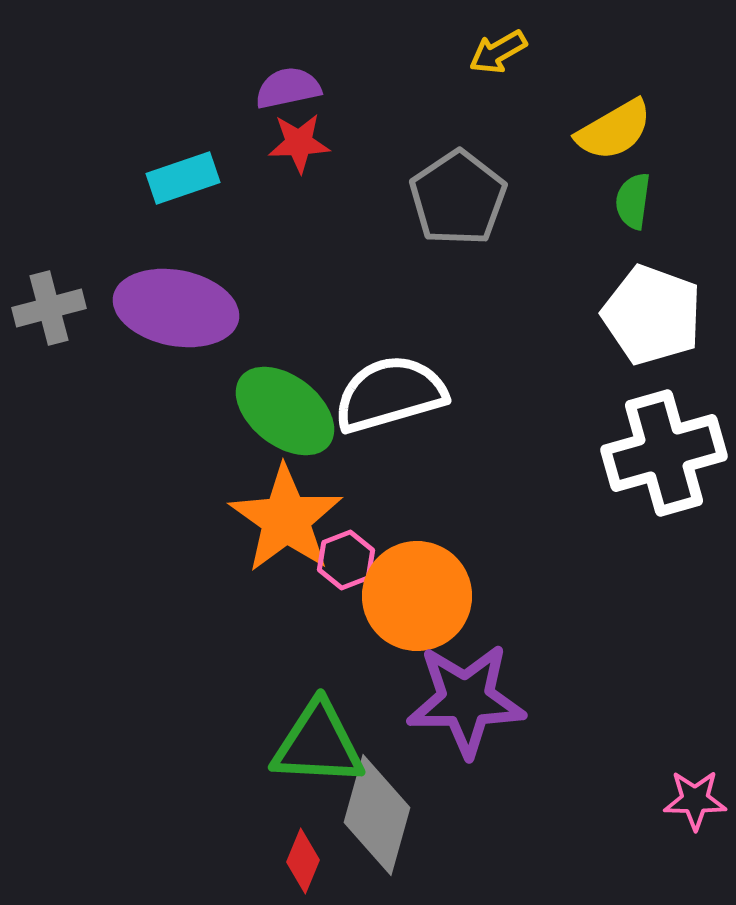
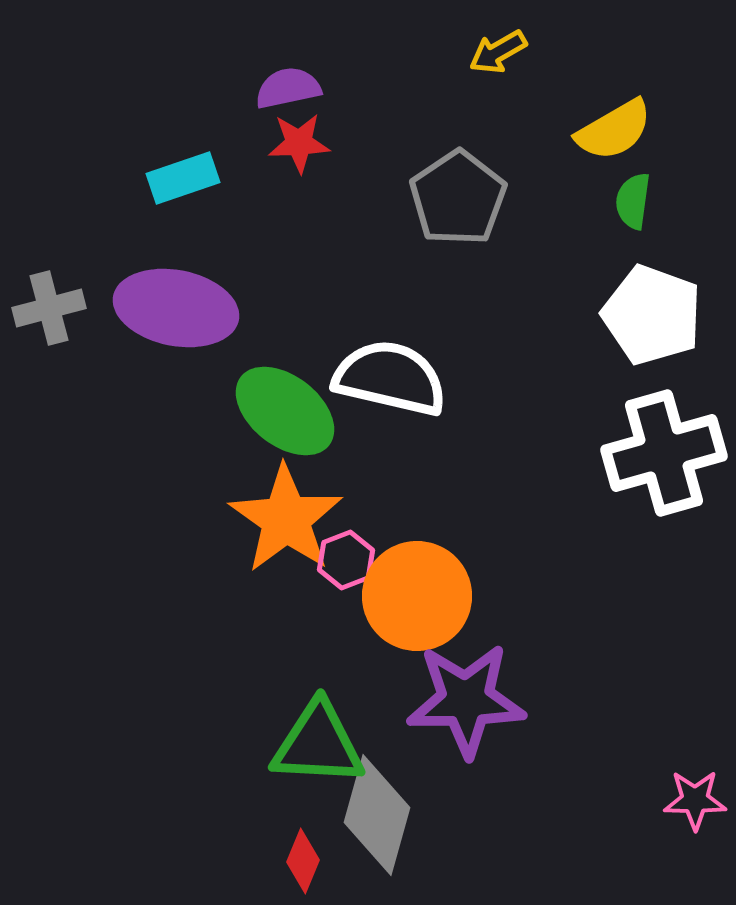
white semicircle: moved 16 px up; rotated 29 degrees clockwise
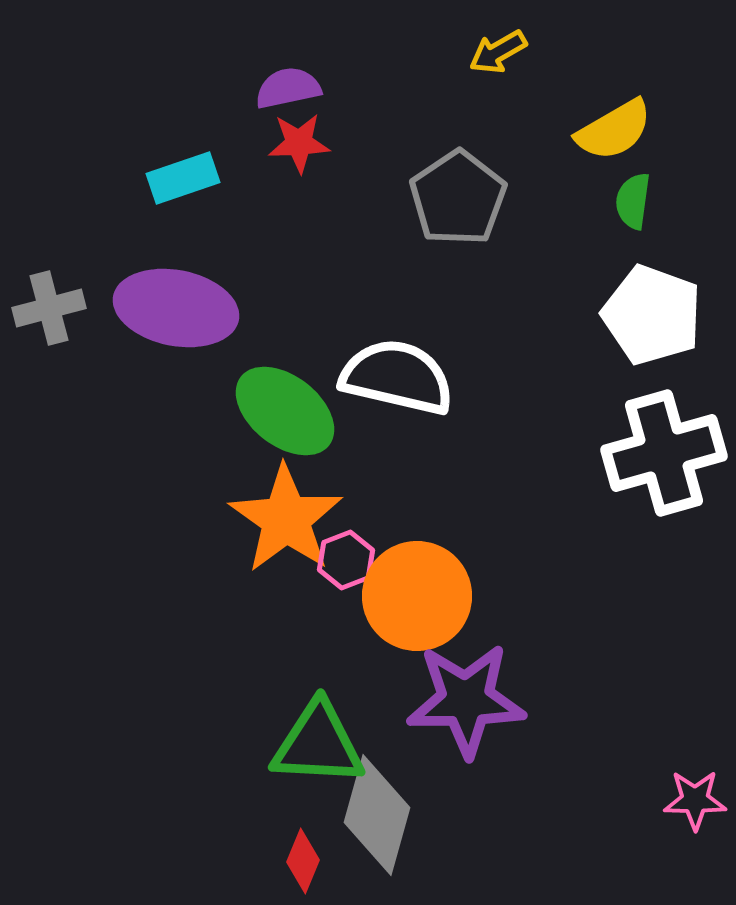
white semicircle: moved 7 px right, 1 px up
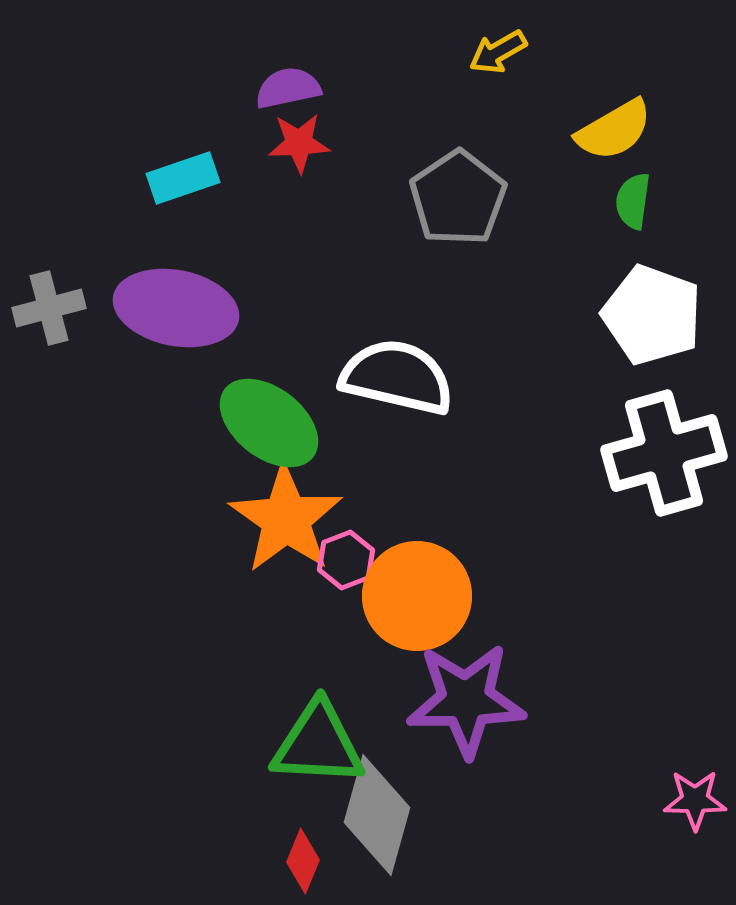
green ellipse: moved 16 px left, 12 px down
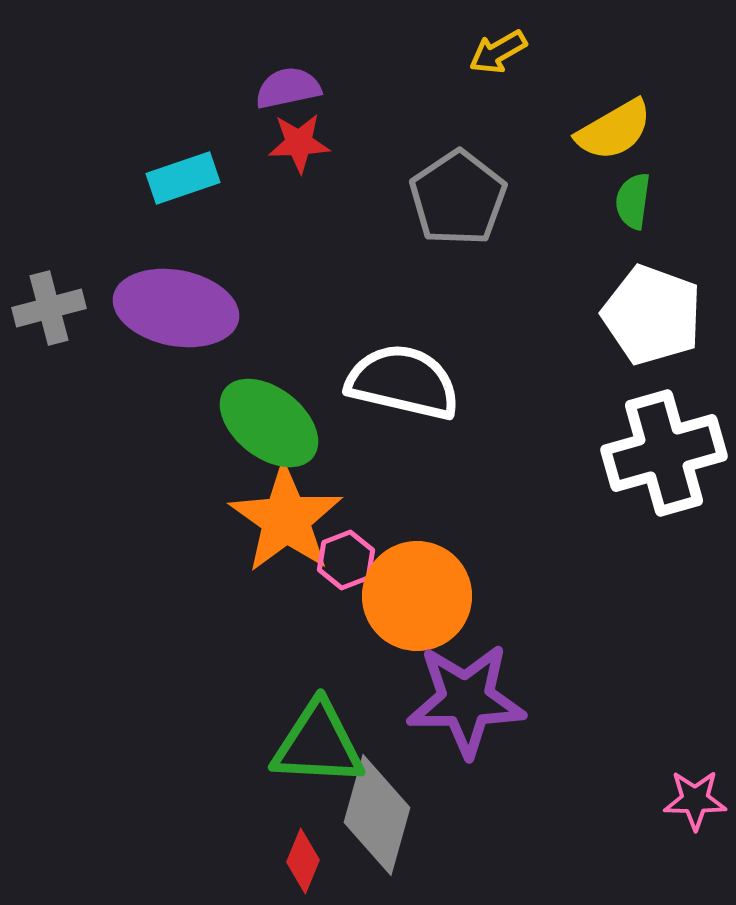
white semicircle: moved 6 px right, 5 px down
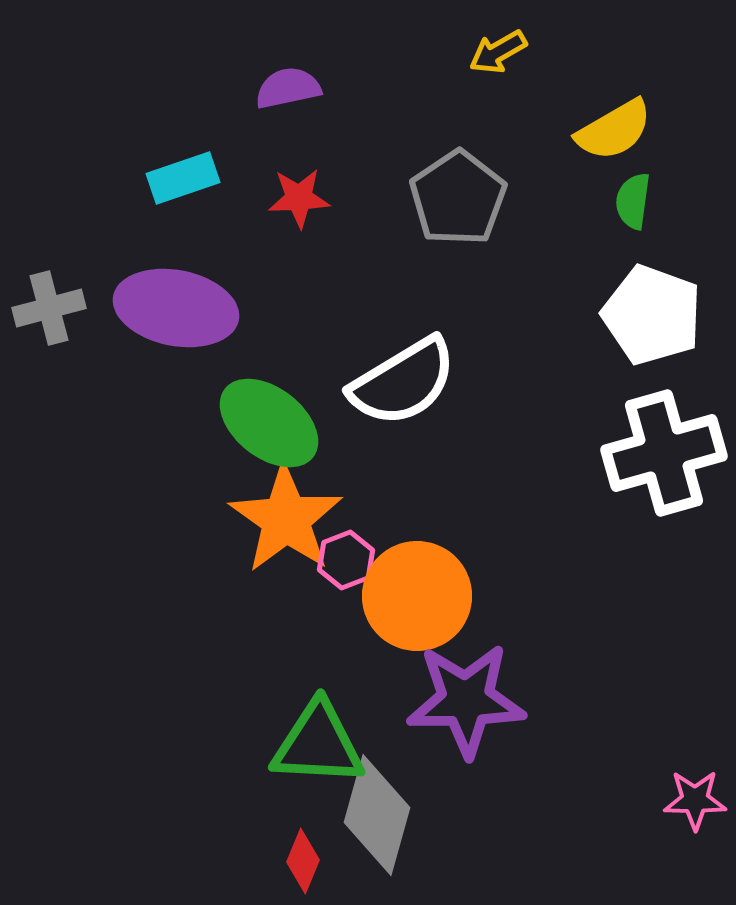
red star: moved 55 px down
white semicircle: rotated 136 degrees clockwise
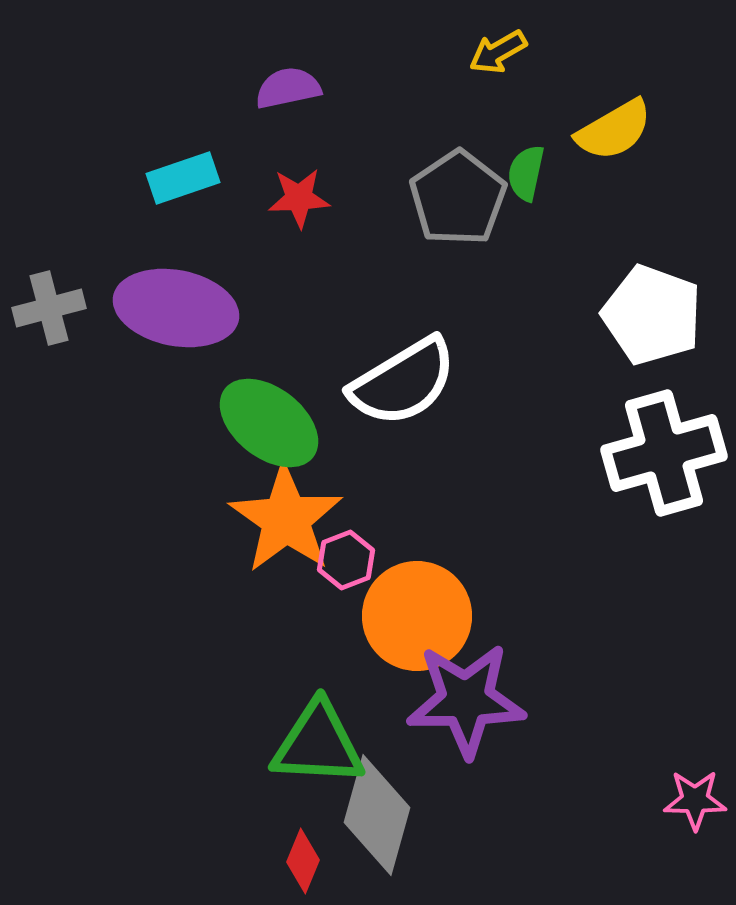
green semicircle: moved 107 px left, 28 px up; rotated 4 degrees clockwise
orange circle: moved 20 px down
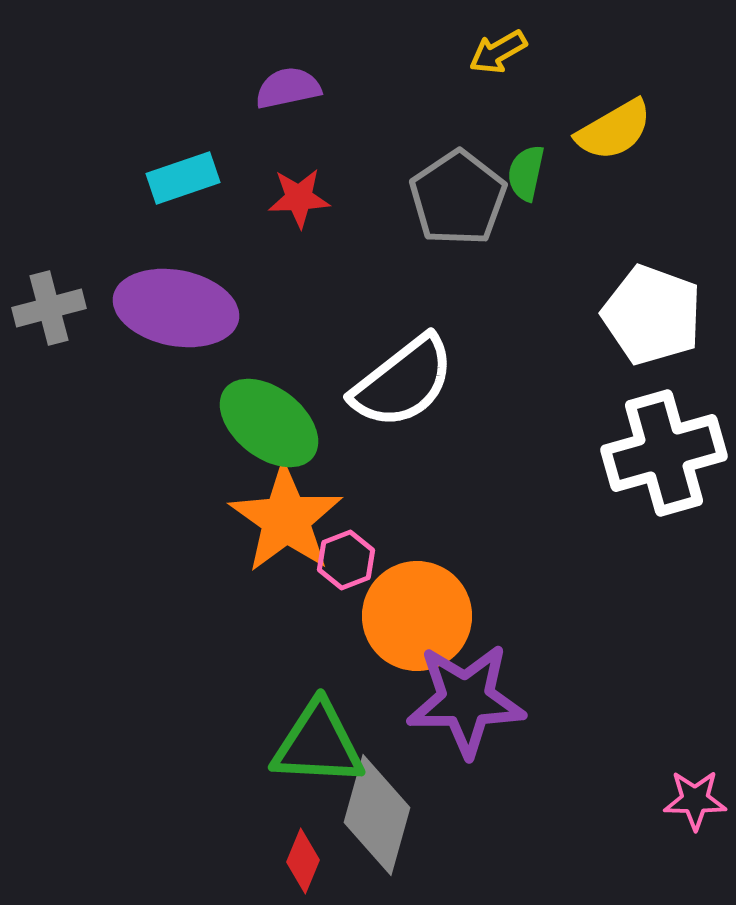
white semicircle: rotated 7 degrees counterclockwise
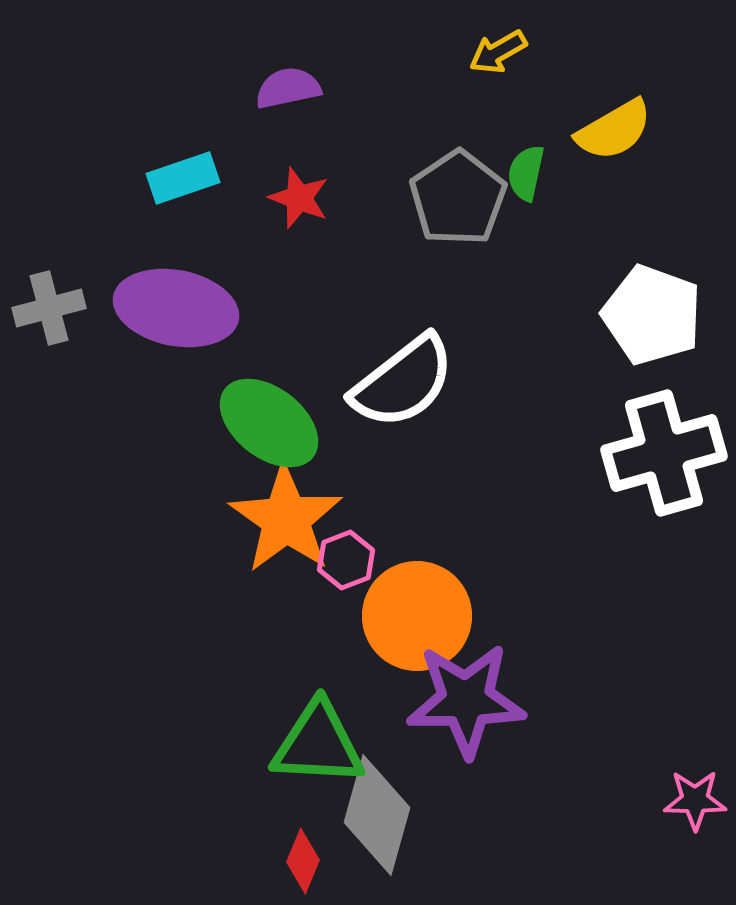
red star: rotated 24 degrees clockwise
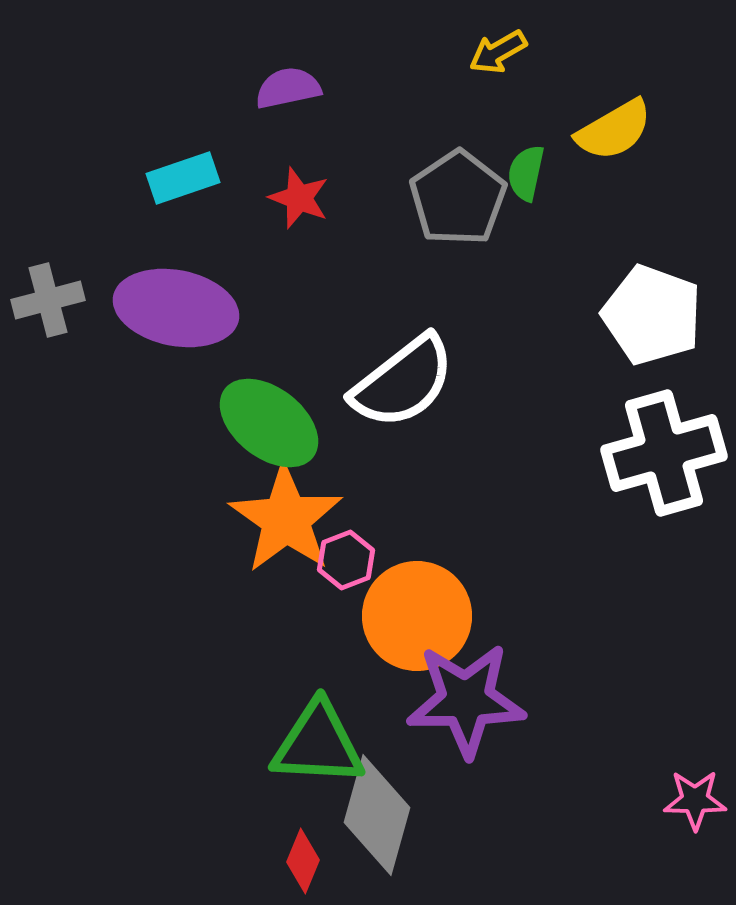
gray cross: moved 1 px left, 8 px up
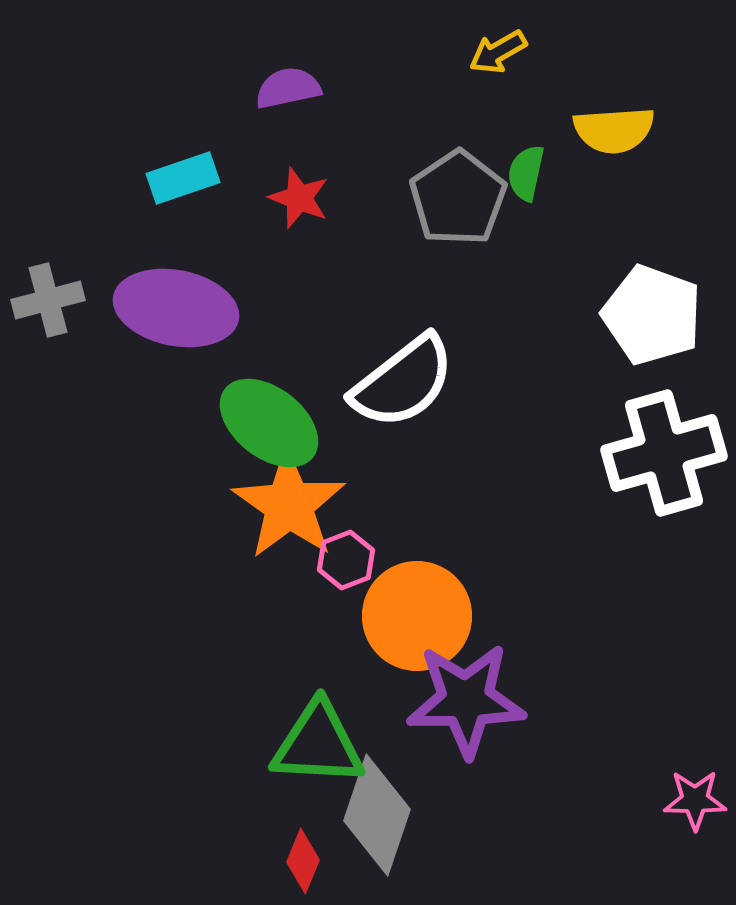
yellow semicircle: rotated 26 degrees clockwise
orange star: moved 3 px right, 14 px up
gray diamond: rotated 3 degrees clockwise
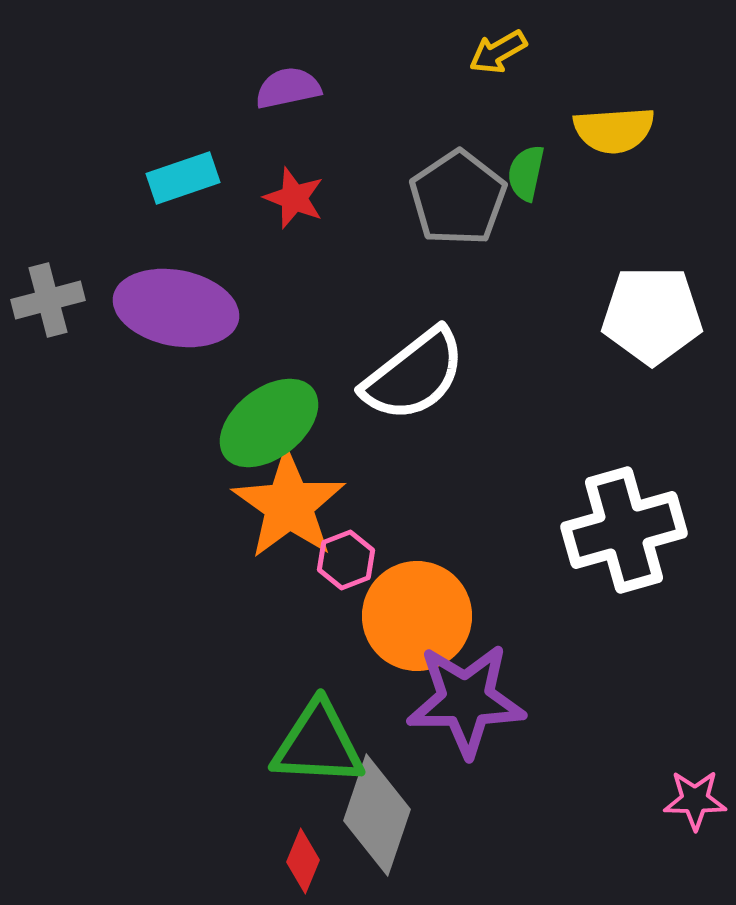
red star: moved 5 px left
white pentagon: rotated 20 degrees counterclockwise
white semicircle: moved 11 px right, 7 px up
green ellipse: rotated 76 degrees counterclockwise
white cross: moved 40 px left, 77 px down
